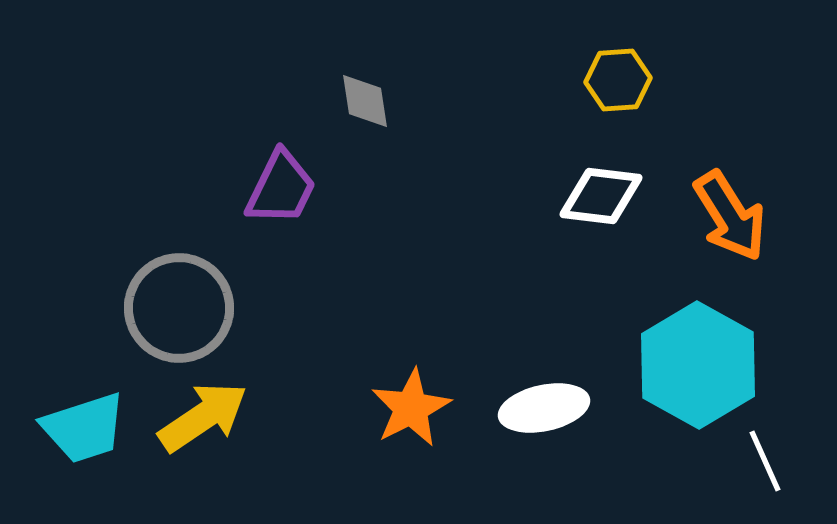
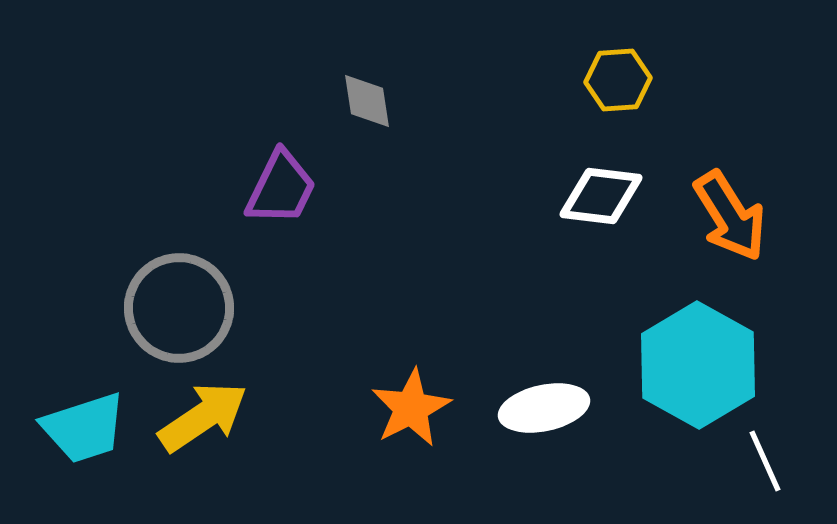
gray diamond: moved 2 px right
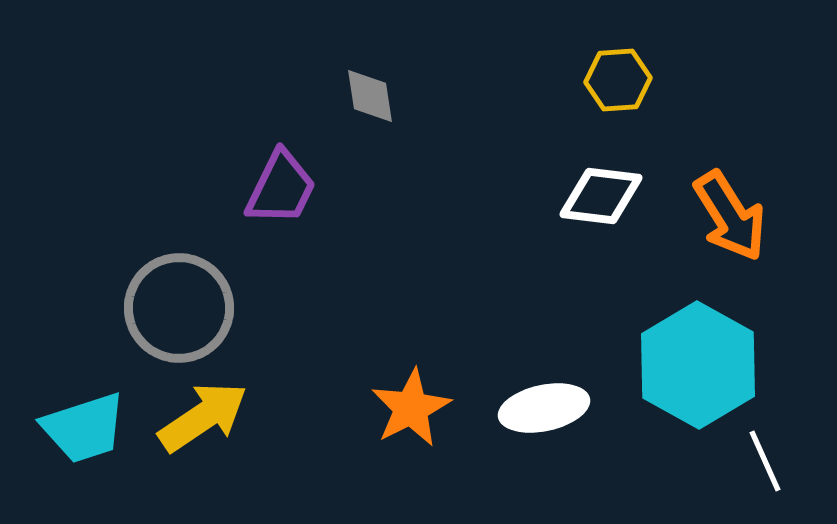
gray diamond: moved 3 px right, 5 px up
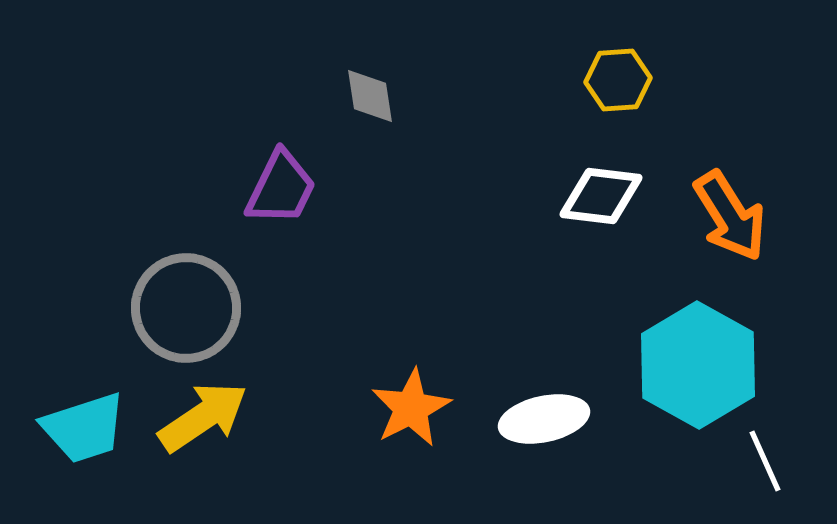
gray circle: moved 7 px right
white ellipse: moved 11 px down
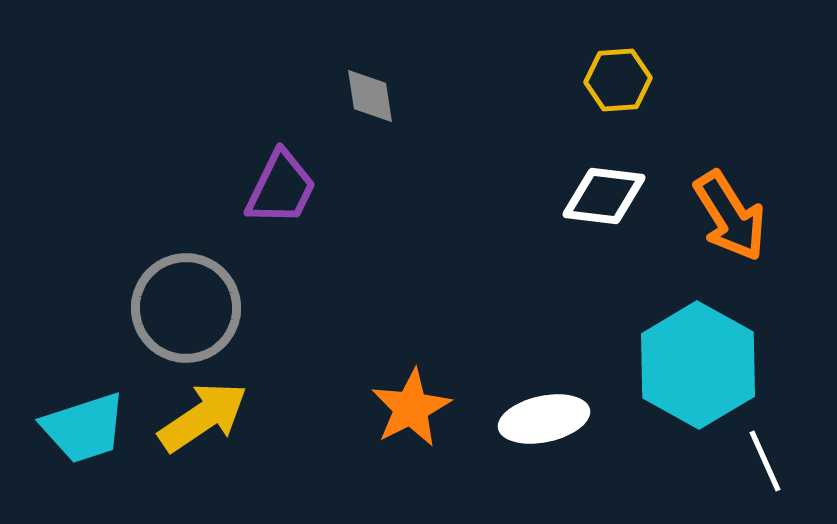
white diamond: moved 3 px right
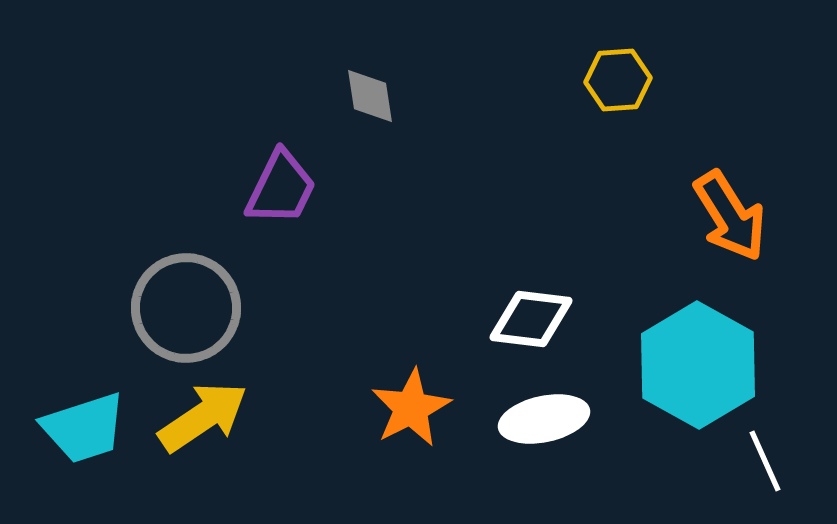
white diamond: moved 73 px left, 123 px down
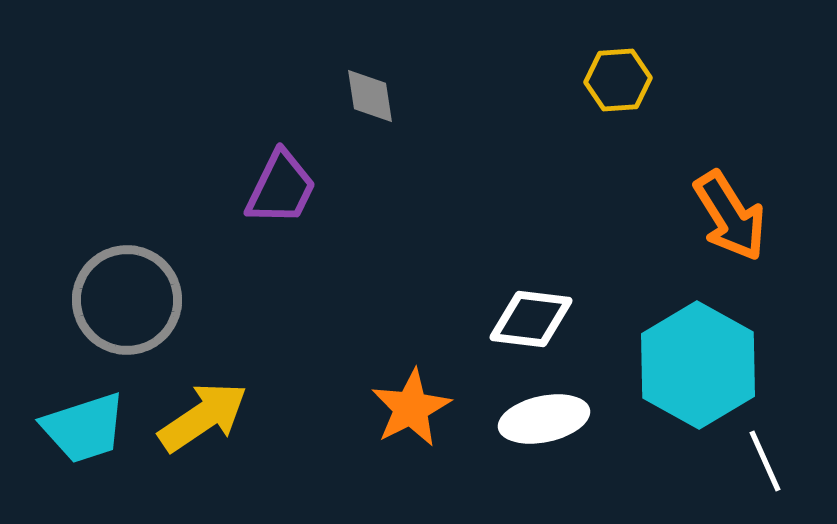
gray circle: moved 59 px left, 8 px up
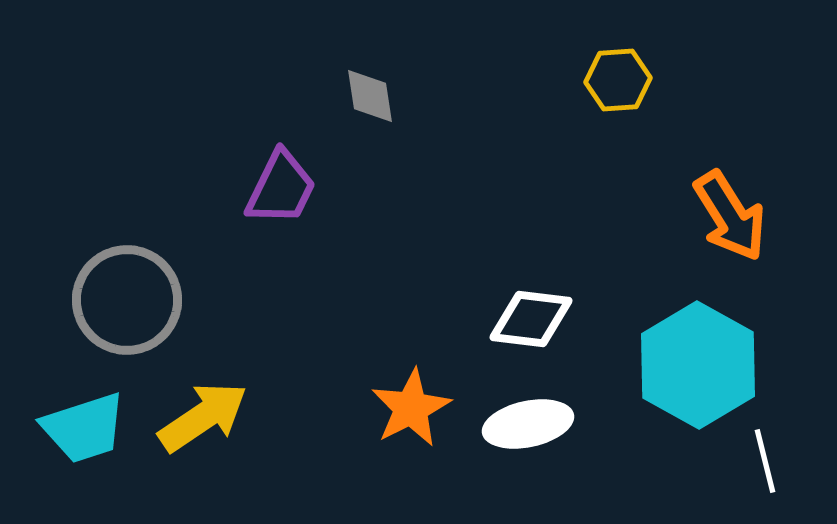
white ellipse: moved 16 px left, 5 px down
white line: rotated 10 degrees clockwise
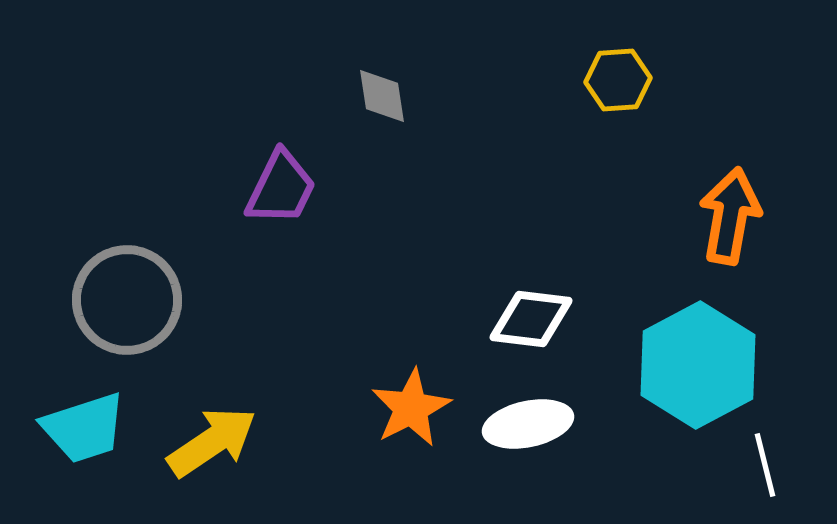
gray diamond: moved 12 px right
orange arrow: rotated 138 degrees counterclockwise
cyan hexagon: rotated 3 degrees clockwise
yellow arrow: moved 9 px right, 25 px down
white line: moved 4 px down
